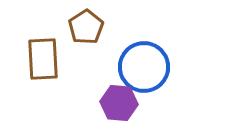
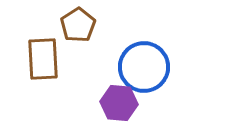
brown pentagon: moved 8 px left, 2 px up
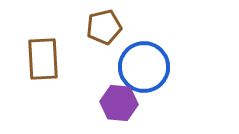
brown pentagon: moved 26 px right, 2 px down; rotated 20 degrees clockwise
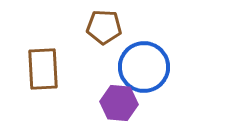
brown pentagon: rotated 16 degrees clockwise
brown rectangle: moved 10 px down
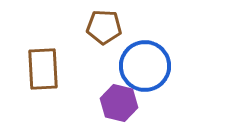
blue circle: moved 1 px right, 1 px up
purple hexagon: rotated 9 degrees clockwise
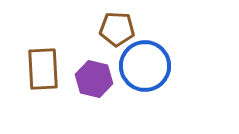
brown pentagon: moved 13 px right, 2 px down
purple hexagon: moved 25 px left, 24 px up
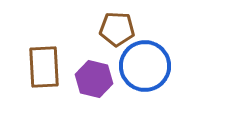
brown rectangle: moved 1 px right, 2 px up
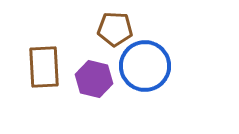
brown pentagon: moved 2 px left
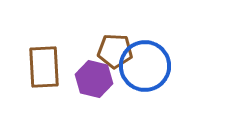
brown pentagon: moved 22 px down
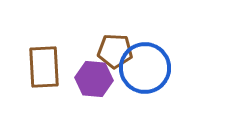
blue circle: moved 2 px down
purple hexagon: rotated 9 degrees counterclockwise
